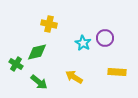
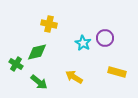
yellow rectangle: rotated 12 degrees clockwise
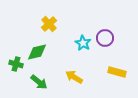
yellow cross: rotated 35 degrees clockwise
green cross: rotated 16 degrees counterclockwise
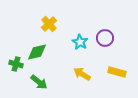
cyan star: moved 3 px left, 1 px up
yellow arrow: moved 8 px right, 3 px up
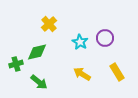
green cross: rotated 32 degrees counterclockwise
yellow rectangle: rotated 42 degrees clockwise
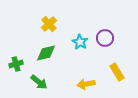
green diamond: moved 9 px right, 1 px down
yellow arrow: moved 4 px right, 10 px down; rotated 42 degrees counterclockwise
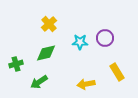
cyan star: rotated 28 degrees counterclockwise
green arrow: rotated 108 degrees clockwise
